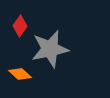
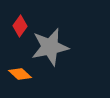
gray star: moved 2 px up
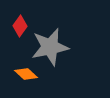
orange diamond: moved 6 px right
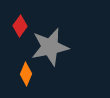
orange diamond: rotated 70 degrees clockwise
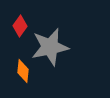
orange diamond: moved 3 px left, 3 px up; rotated 15 degrees counterclockwise
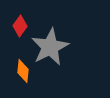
gray star: rotated 15 degrees counterclockwise
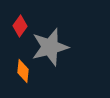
gray star: rotated 12 degrees clockwise
